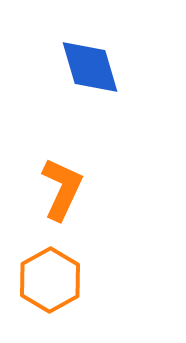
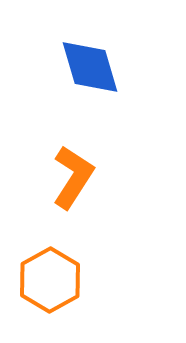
orange L-shape: moved 11 px right, 12 px up; rotated 8 degrees clockwise
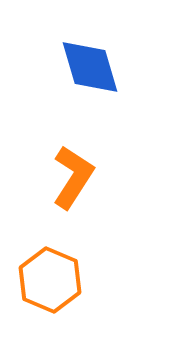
orange hexagon: rotated 8 degrees counterclockwise
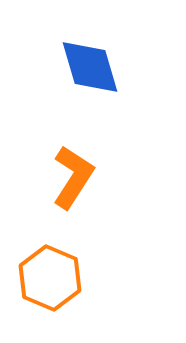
orange hexagon: moved 2 px up
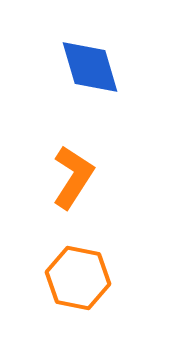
orange hexagon: moved 28 px right; rotated 12 degrees counterclockwise
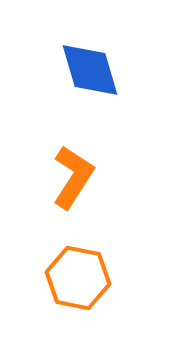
blue diamond: moved 3 px down
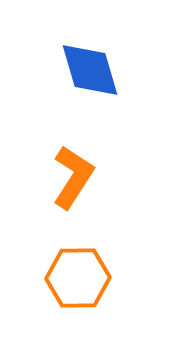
orange hexagon: rotated 12 degrees counterclockwise
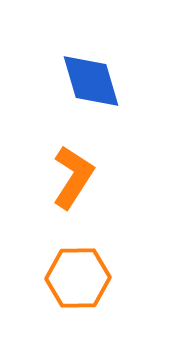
blue diamond: moved 1 px right, 11 px down
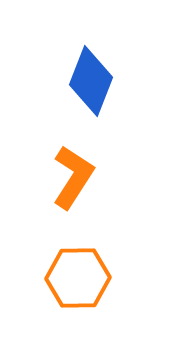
blue diamond: rotated 38 degrees clockwise
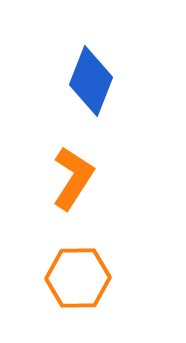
orange L-shape: moved 1 px down
